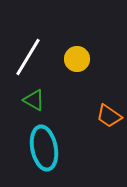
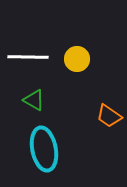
white line: rotated 60 degrees clockwise
cyan ellipse: moved 1 px down
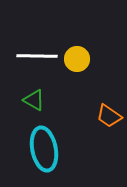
white line: moved 9 px right, 1 px up
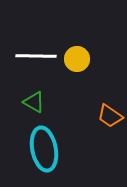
white line: moved 1 px left
green triangle: moved 2 px down
orange trapezoid: moved 1 px right
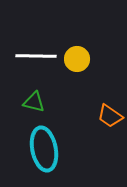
green triangle: rotated 15 degrees counterclockwise
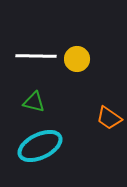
orange trapezoid: moved 1 px left, 2 px down
cyan ellipse: moved 4 px left, 3 px up; rotated 75 degrees clockwise
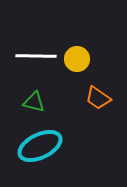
orange trapezoid: moved 11 px left, 20 px up
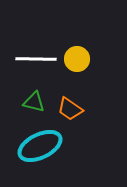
white line: moved 3 px down
orange trapezoid: moved 28 px left, 11 px down
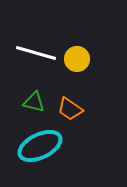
white line: moved 6 px up; rotated 15 degrees clockwise
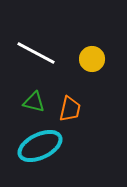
white line: rotated 12 degrees clockwise
yellow circle: moved 15 px right
orange trapezoid: rotated 112 degrees counterclockwise
